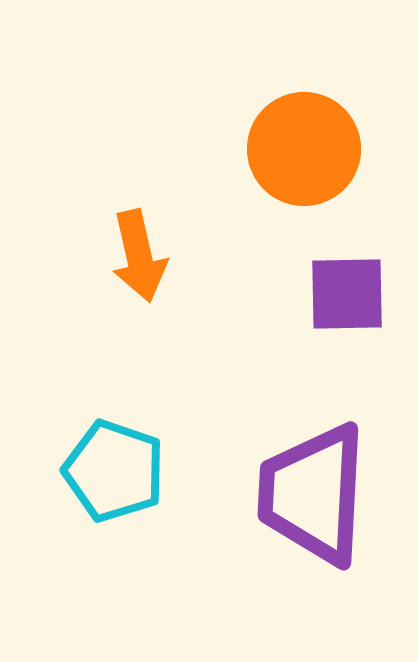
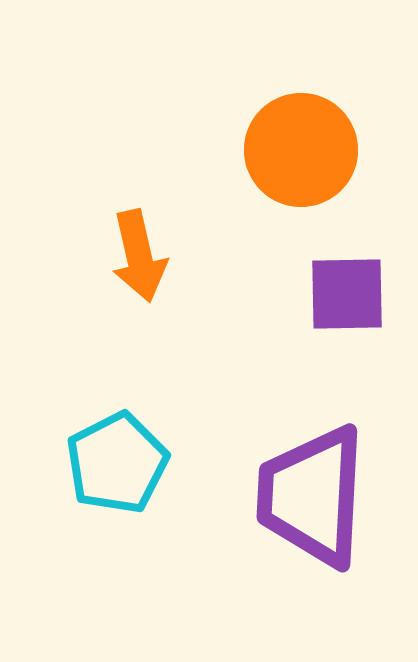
orange circle: moved 3 px left, 1 px down
cyan pentagon: moved 3 px right, 8 px up; rotated 26 degrees clockwise
purple trapezoid: moved 1 px left, 2 px down
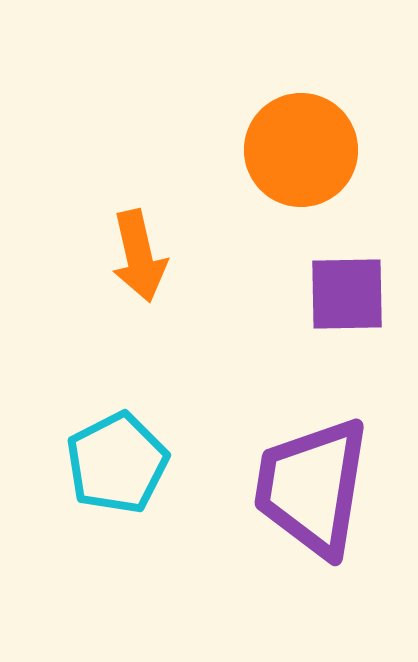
purple trapezoid: moved 9 px up; rotated 6 degrees clockwise
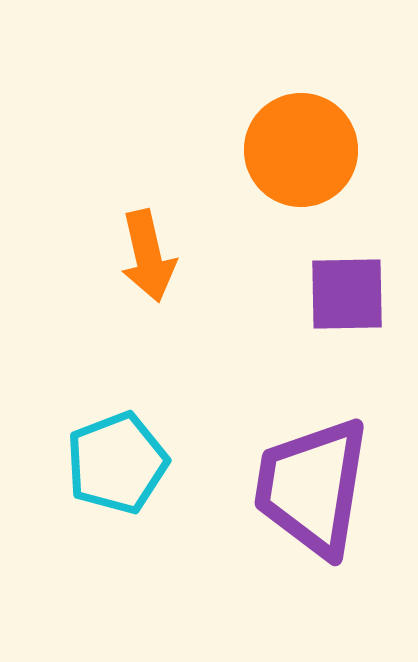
orange arrow: moved 9 px right
cyan pentagon: rotated 6 degrees clockwise
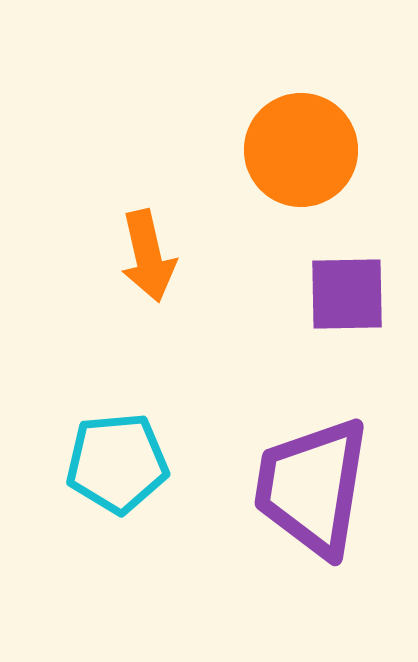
cyan pentagon: rotated 16 degrees clockwise
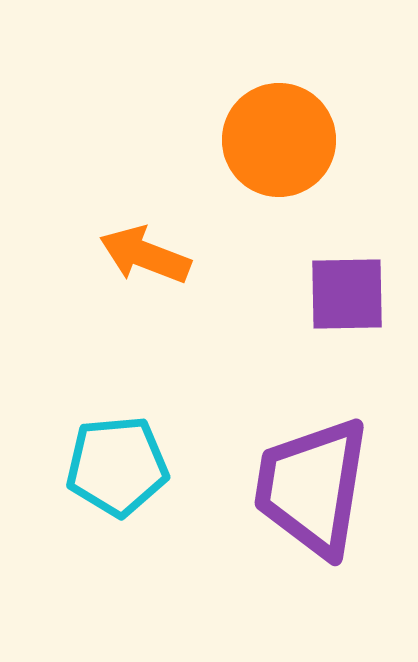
orange circle: moved 22 px left, 10 px up
orange arrow: moved 3 px left, 1 px up; rotated 124 degrees clockwise
cyan pentagon: moved 3 px down
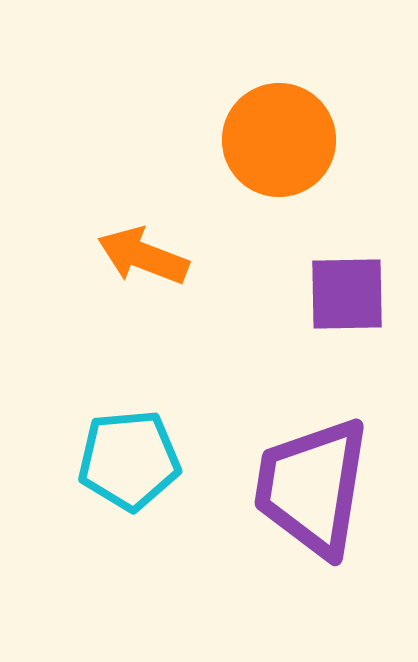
orange arrow: moved 2 px left, 1 px down
cyan pentagon: moved 12 px right, 6 px up
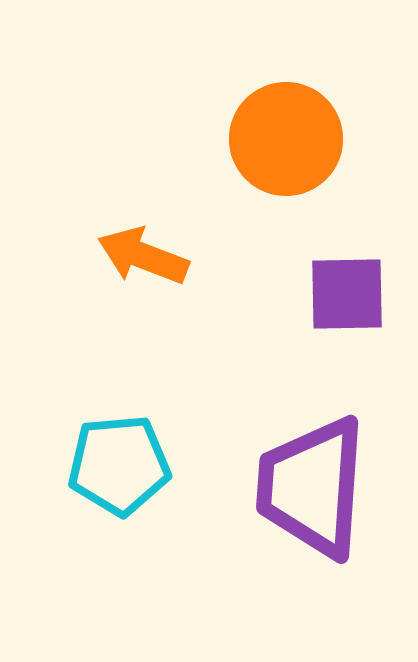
orange circle: moved 7 px right, 1 px up
cyan pentagon: moved 10 px left, 5 px down
purple trapezoid: rotated 5 degrees counterclockwise
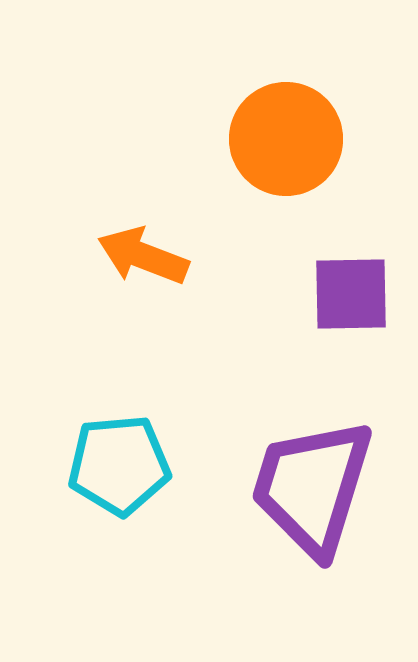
purple square: moved 4 px right
purple trapezoid: rotated 13 degrees clockwise
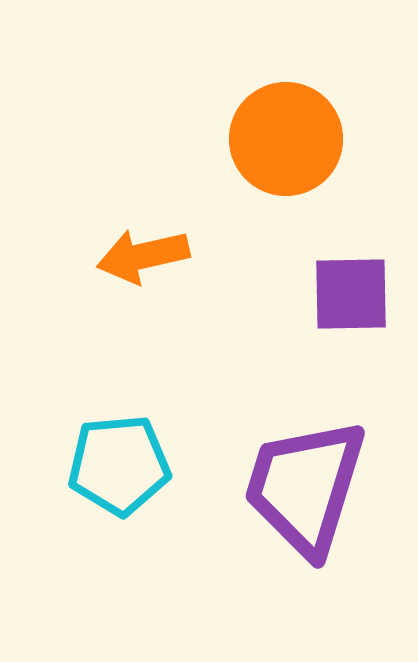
orange arrow: rotated 34 degrees counterclockwise
purple trapezoid: moved 7 px left
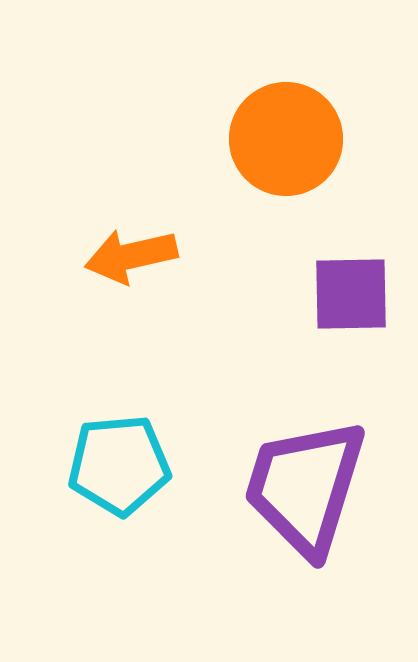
orange arrow: moved 12 px left
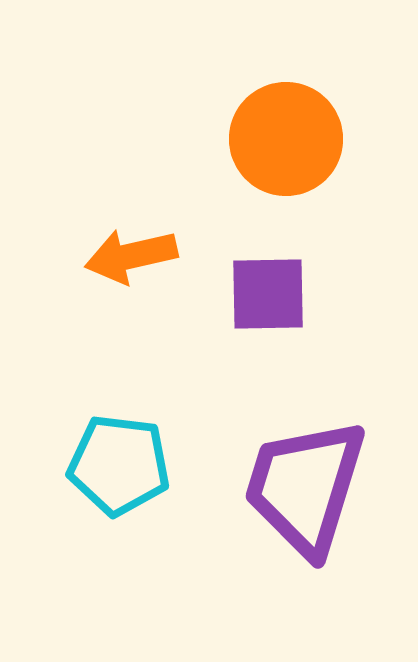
purple square: moved 83 px left
cyan pentagon: rotated 12 degrees clockwise
